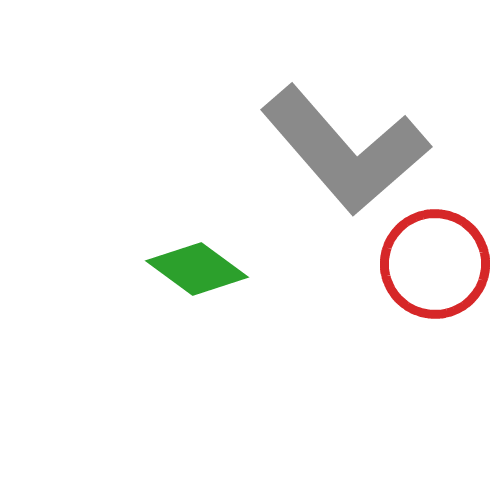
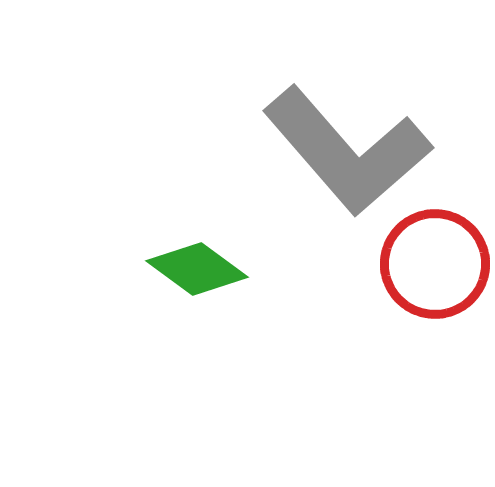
gray L-shape: moved 2 px right, 1 px down
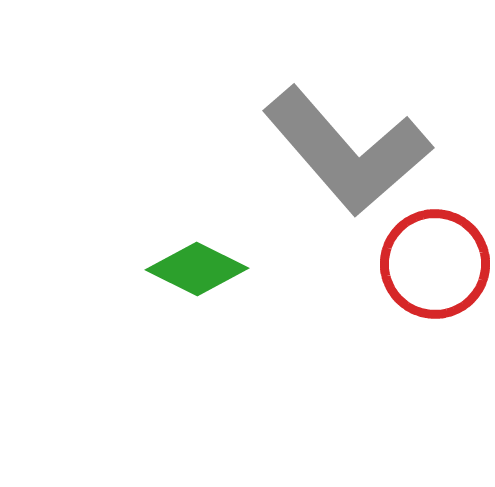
green diamond: rotated 10 degrees counterclockwise
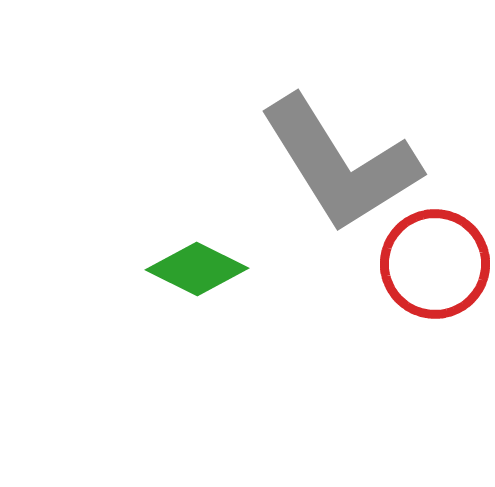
gray L-shape: moved 7 px left, 13 px down; rotated 9 degrees clockwise
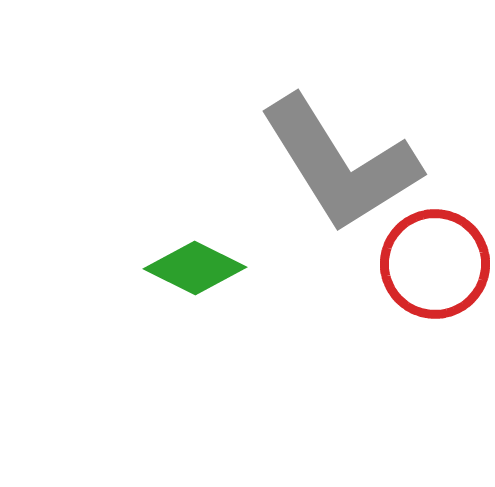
green diamond: moved 2 px left, 1 px up
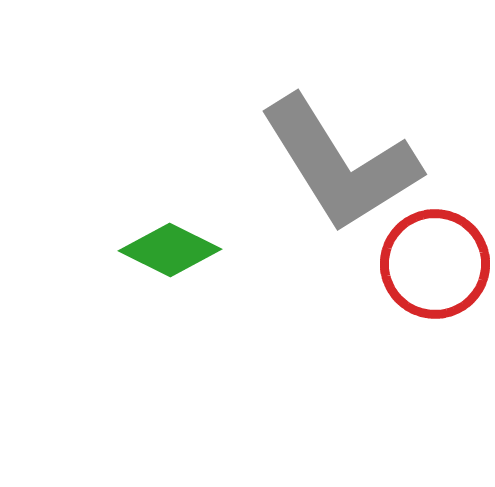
green diamond: moved 25 px left, 18 px up
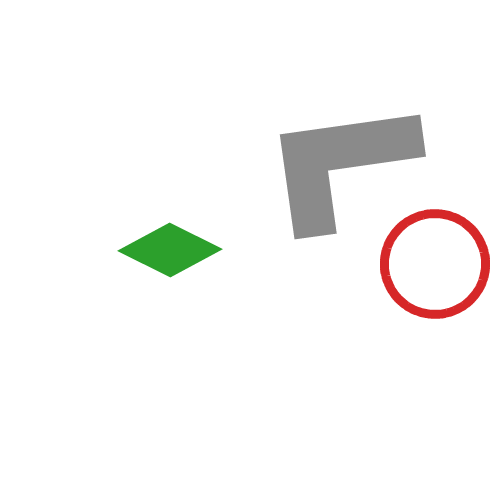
gray L-shape: rotated 114 degrees clockwise
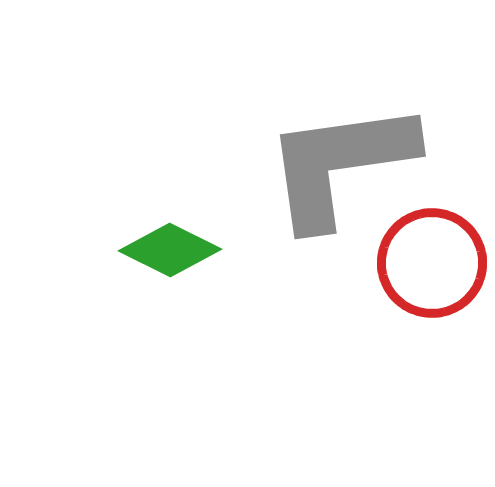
red circle: moved 3 px left, 1 px up
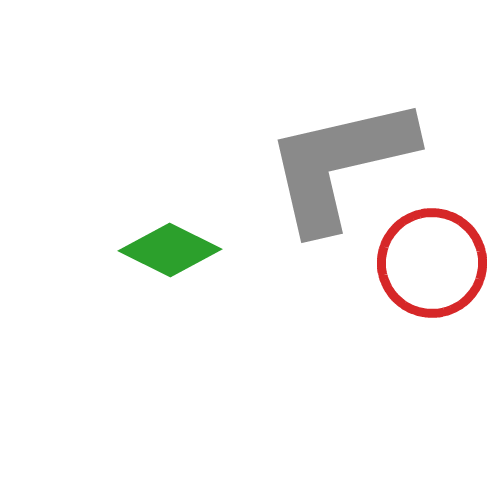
gray L-shape: rotated 5 degrees counterclockwise
